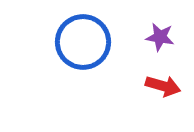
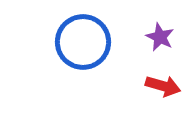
purple star: rotated 16 degrees clockwise
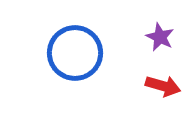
blue circle: moved 8 px left, 11 px down
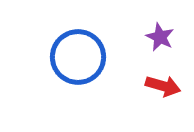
blue circle: moved 3 px right, 4 px down
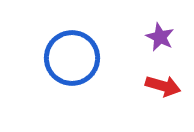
blue circle: moved 6 px left, 1 px down
